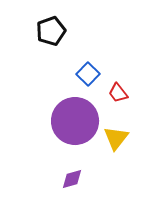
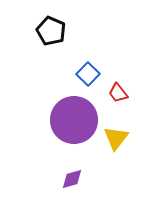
black pentagon: rotated 28 degrees counterclockwise
purple circle: moved 1 px left, 1 px up
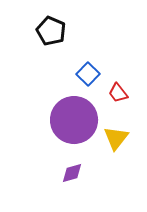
purple diamond: moved 6 px up
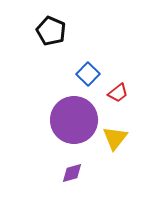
red trapezoid: rotated 90 degrees counterclockwise
yellow triangle: moved 1 px left
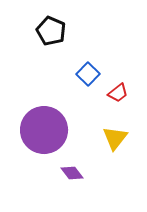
purple circle: moved 30 px left, 10 px down
purple diamond: rotated 70 degrees clockwise
